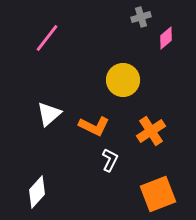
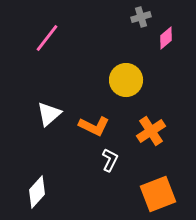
yellow circle: moved 3 px right
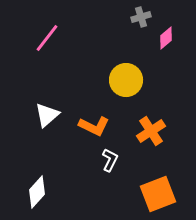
white triangle: moved 2 px left, 1 px down
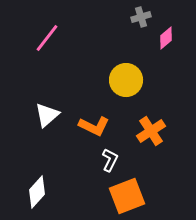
orange square: moved 31 px left, 2 px down
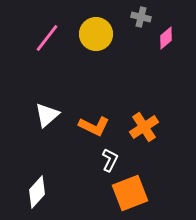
gray cross: rotated 30 degrees clockwise
yellow circle: moved 30 px left, 46 px up
orange cross: moved 7 px left, 4 px up
orange square: moved 3 px right, 3 px up
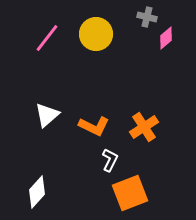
gray cross: moved 6 px right
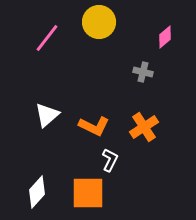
gray cross: moved 4 px left, 55 px down
yellow circle: moved 3 px right, 12 px up
pink diamond: moved 1 px left, 1 px up
orange square: moved 42 px left; rotated 21 degrees clockwise
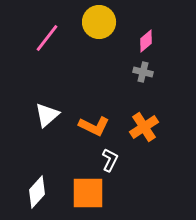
pink diamond: moved 19 px left, 4 px down
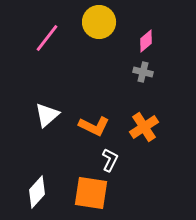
orange square: moved 3 px right; rotated 9 degrees clockwise
